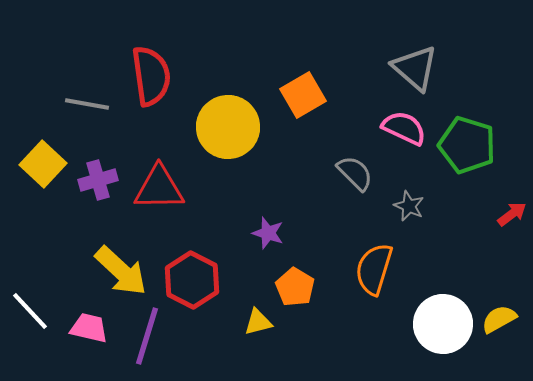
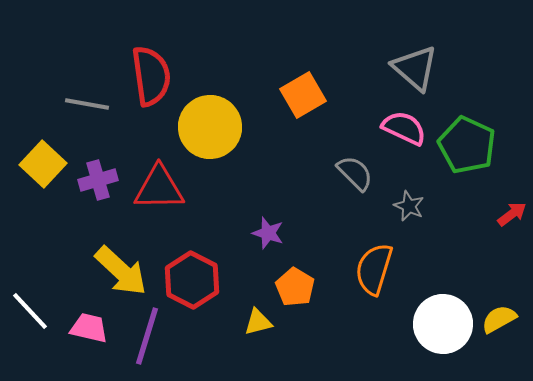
yellow circle: moved 18 px left
green pentagon: rotated 8 degrees clockwise
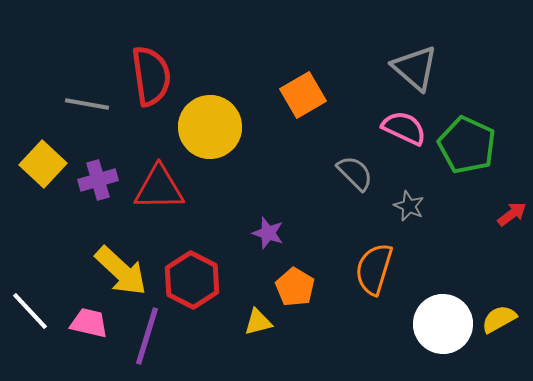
pink trapezoid: moved 5 px up
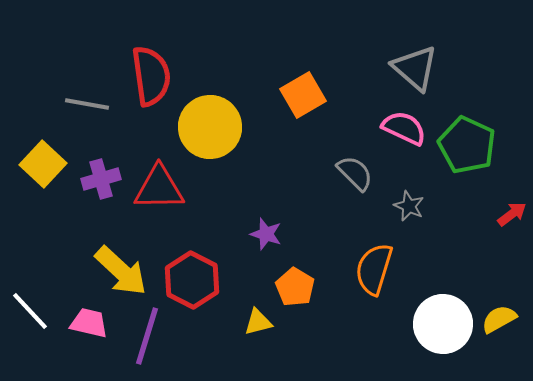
purple cross: moved 3 px right, 1 px up
purple star: moved 2 px left, 1 px down
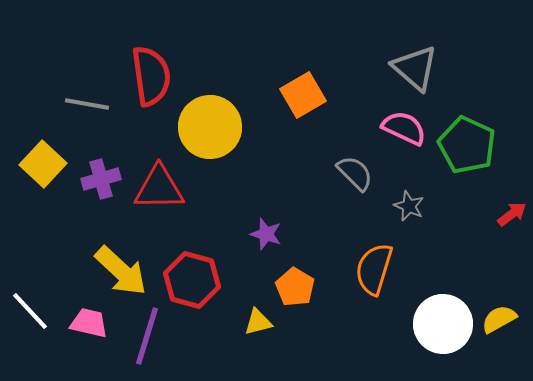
red hexagon: rotated 12 degrees counterclockwise
